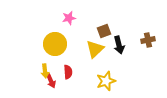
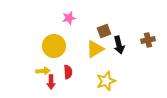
yellow circle: moved 1 px left, 2 px down
yellow triangle: rotated 12 degrees clockwise
yellow arrow: moved 2 px left; rotated 88 degrees counterclockwise
red arrow: moved 1 px down; rotated 24 degrees clockwise
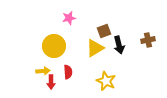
yellow triangle: moved 1 px up
yellow star: rotated 30 degrees counterclockwise
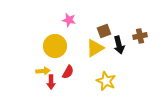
pink star: moved 2 px down; rotated 24 degrees clockwise
brown cross: moved 8 px left, 4 px up
yellow circle: moved 1 px right
red semicircle: rotated 32 degrees clockwise
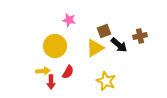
black arrow: rotated 36 degrees counterclockwise
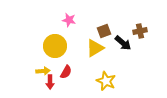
brown cross: moved 5 px up
black arrow: moved 4 px right, 2 px up
red semicircle: moved 2 px left
red arrow: moved 1 px left
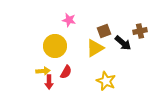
red arrow: moved 1 px left
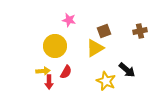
black arrow: moved 4 px right, 27 px down
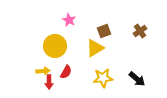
pink star: rotated 16 degrees clockwise
brown cross: rotated 24 degrees counterclockwise
black arrow: moved 10 px right, 9 px down
yellow star: moved 3 px left, 3 px up; rotated 30 degrees counterclockwise
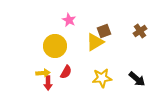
yellow triangle: moved 6 px up
yellow arrow: moved 2 px down
yellow star: moved 1 px left
red arrow: moved 1 px left, 1 px down
